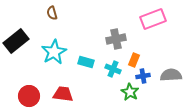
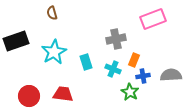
black rectangle: rotated 20 degrees clockwise
cyan rectangle: rotated 56 degrees clockwise
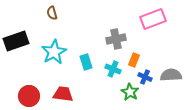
blue cross: moved 2 px right, 1 px down; rotated 32 degrees clockwise
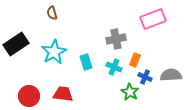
black rectangle: moved 3 px down; rotated 15 degrees counterclockwise
orange rectangle: moved 1 px right
cyan cross: moved 1 px right, 2 px up
